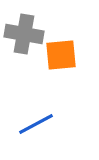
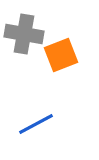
orange square: rotated 16 degrees counterclockwise
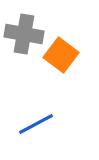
orange square: rotated 32 degrees counterclockwise
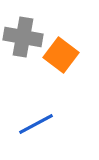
gray cross: moved 1 px left, 3 px down
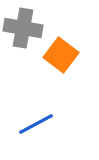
gray cross: moved 9 px up
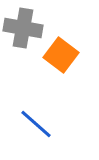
blue line: rotated 69 degrees clockwise
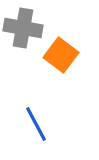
blue line: rotated 21 degrees clockwise
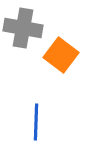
blue line: moved 2 px up; rotated 30 degrees clockwise
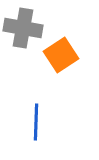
orange square: rotated 20 degrees clockwise
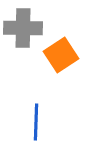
gray cross: rotated 9 degrees counterclockwise
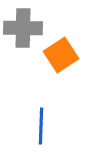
blue line: moved 5 px right, 4 px down
